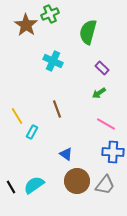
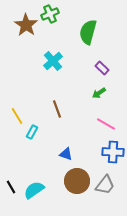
cyan cross: rotated 24 degrees clockwise
blue triangle: rotated 16 degrees counterclockwise
cyan semicircle: moved 5 px down
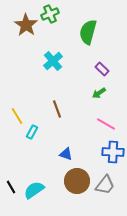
purple rectangle: moved 1 px down
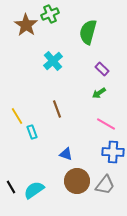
cyan rectangle: rotated 48 degrees counterclockwise
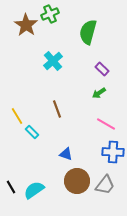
cyan rectangle: rotated 24 degrees counterclockwise
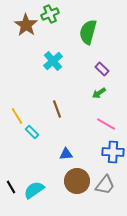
blue triangle: rotated 24 degrees counterclockwise
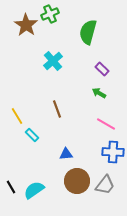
green arrow: rotated 64 degrees clockwise
cyan rectangle: moved 3 px down
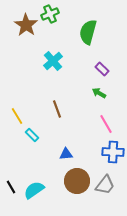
pink line: rotated 30 degrees clockwise
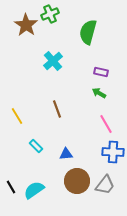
purple rectangle: moved 1 px left, 3 px down; rotated 32 degrees counterclockwise
cyan rectangle: moved 4 px right, 11 px down
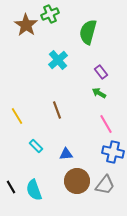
cyan cross: moved 5 px right, 1 px up
purple rectangle: rotated 40 degrees clockwise
brown line: moved 1 px down
blue cross: rotated 10 degrees clockwise
cyan semicircle: rotated 75 degrees counterclockwise
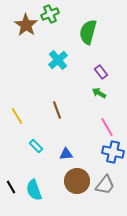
pink line: moved 1 px right, 3 px down
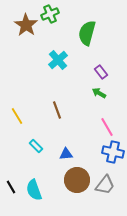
green semicircle: moved 1 px left, 1 px down
brown circle: moved 1 px up
